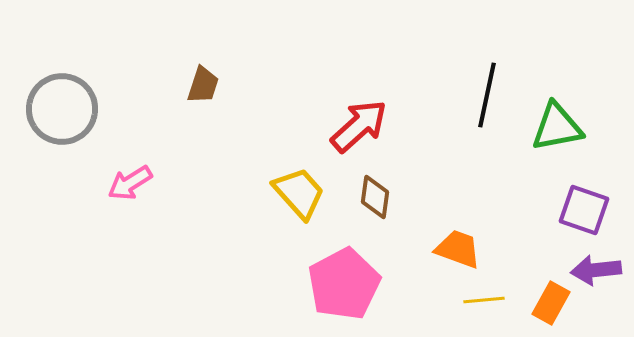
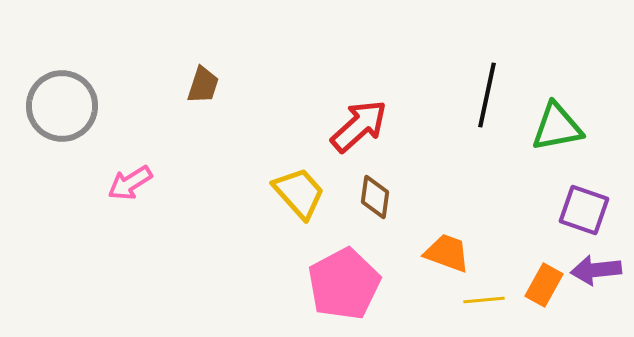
gray circle: moved 3 px up
orange trapezoid: moved 11 px left, 4 px down
orange rectangle: moved 7 px left, 18 px up
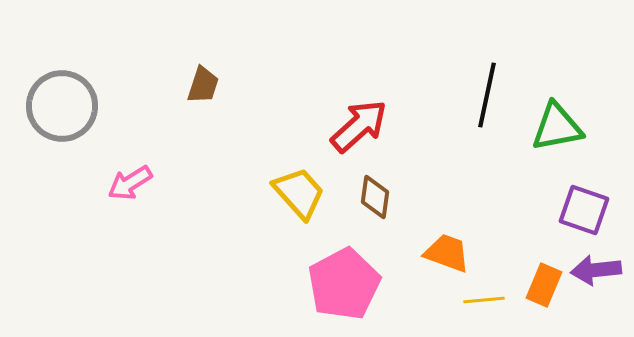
orange rectangle: rotated 6 degrees counterclockwise
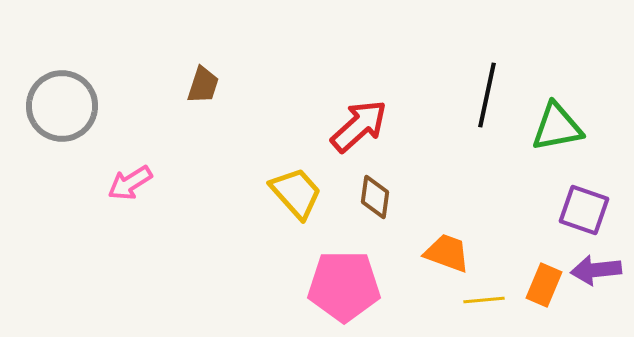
yellow trapezoid: moved 3 px left
pink pentagon: moved 2 px down; rotated 28 degrees clockwise
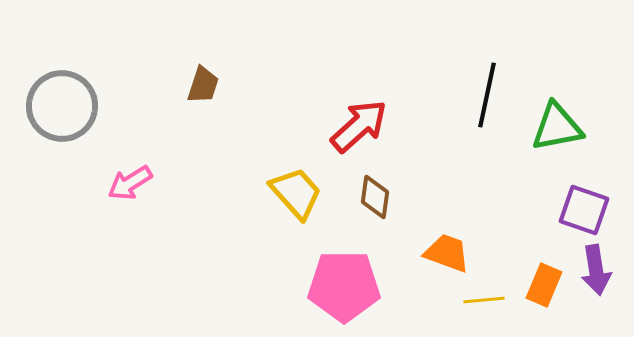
purple arrow: rotated 93 degrees counterclockwise
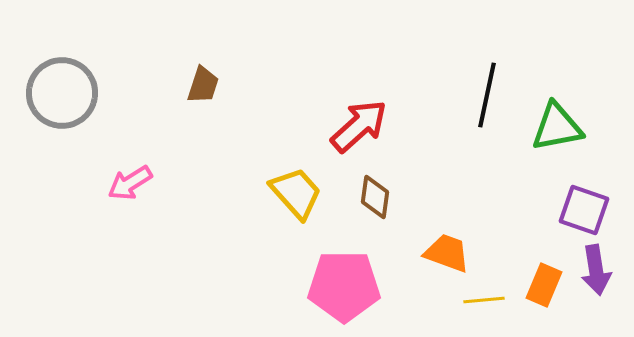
gray circle: moved 13 px up
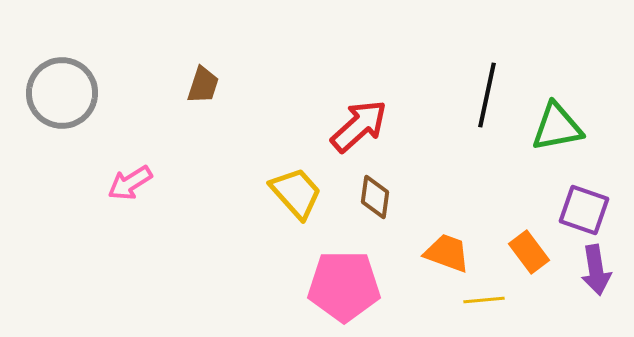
orange rectangle: moved 15 px left, 33 px up; rotated 60 degrees counterclockwise
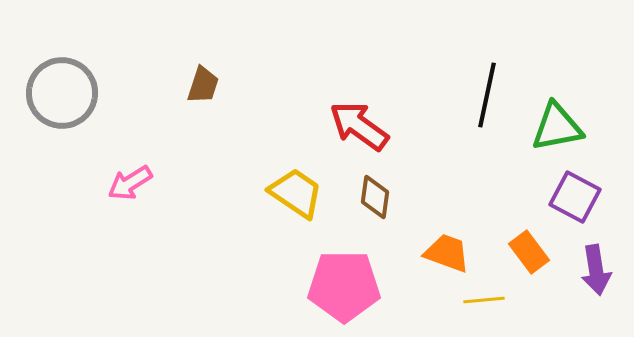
red arrow: rotated 102 degrees counterclockwise
yellow trapezoid: rotated 14 degrees counterclockwise
purple square: moved 9 px left, 13 px up; rotated 9 degrees clockwise
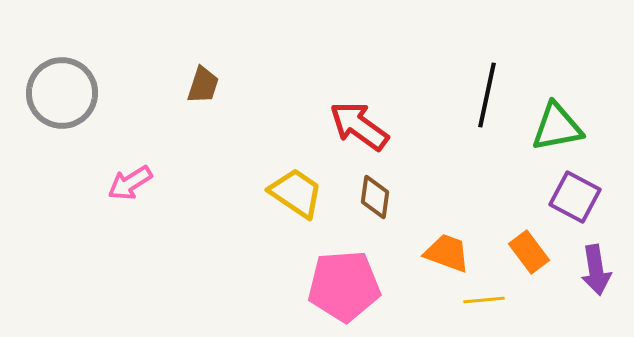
pink pentagon: rotated 4 degrees counterclockwise
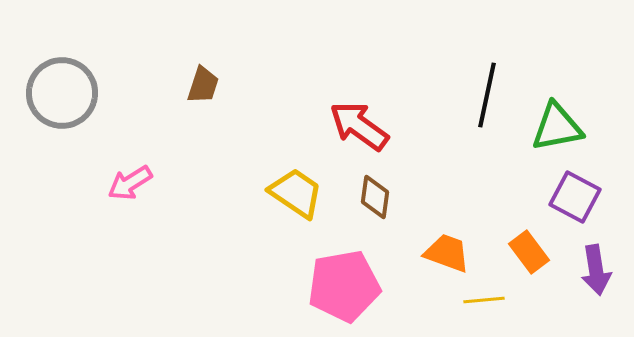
pink pentagon: rotated 6 degrees counterclockwise
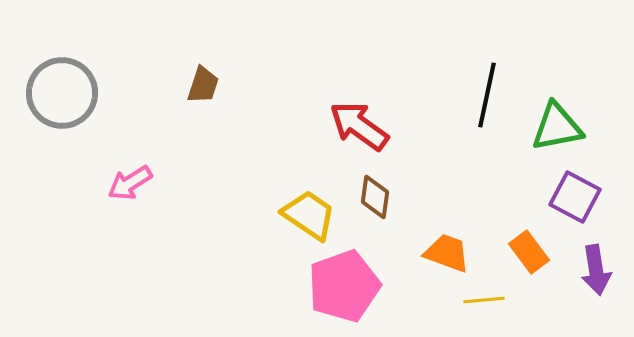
yellow trapezoid: moved 13 px right, 22 px down
pink pentagon: rotated 10 degrees counterclockwise
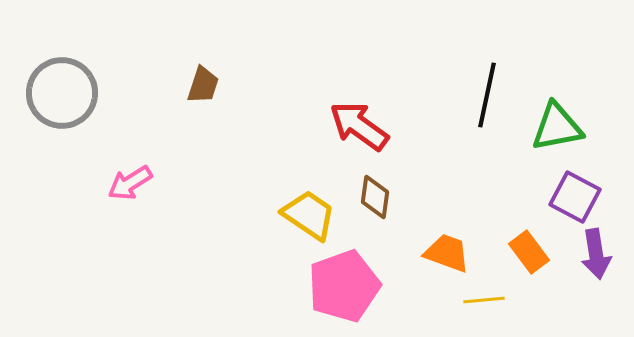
purple arrow: moved 16 px up
